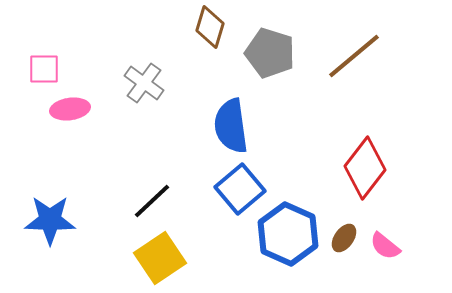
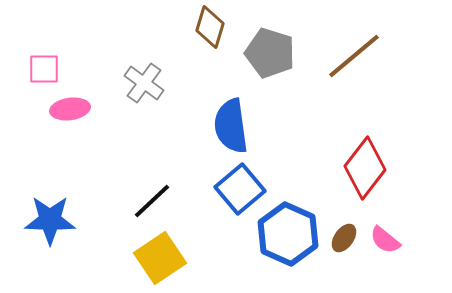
pink semicircle: moved 6 px up
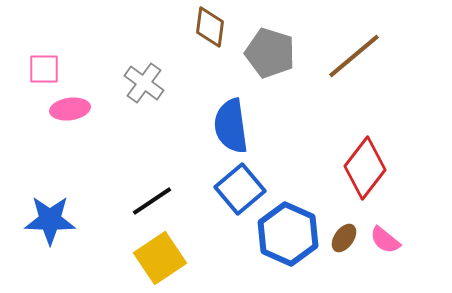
brown diamond: rotated 9 degrees counterclockwise
black line: rotated 9 degrees clockwise
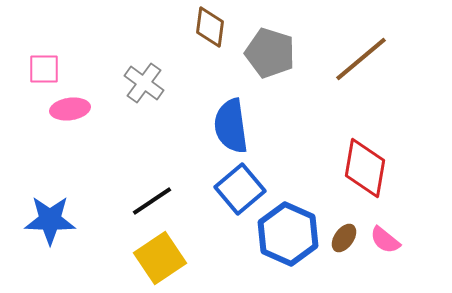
brown line: moved 7 px right, 3 px down
red diamond: rotated 28 degrees counterclockwise
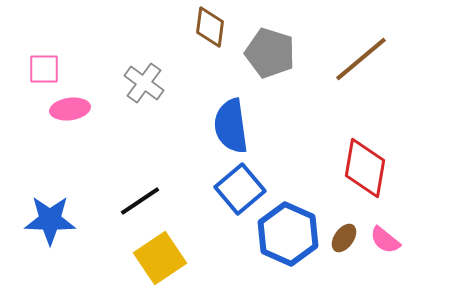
black line: moved 12 px left
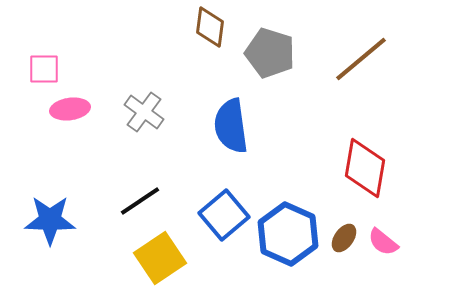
gray cross: moved 29 px down
blue square: moved 16 px left, 26 px down
pink semicircle: moved 2 px left, 2 px down
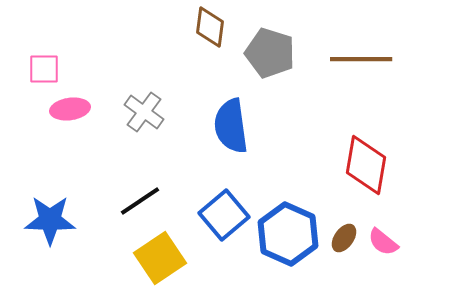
brown line: rotated 40 degrees clockwise
red diamond: moved 1 px right, 3 px up
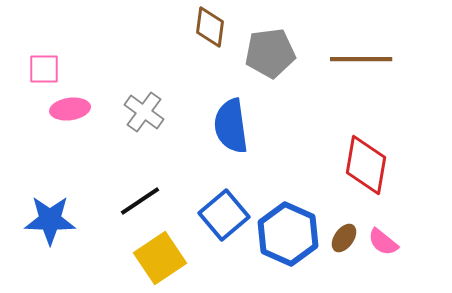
gray pentagon: rotated 24 degrees counterclockwise
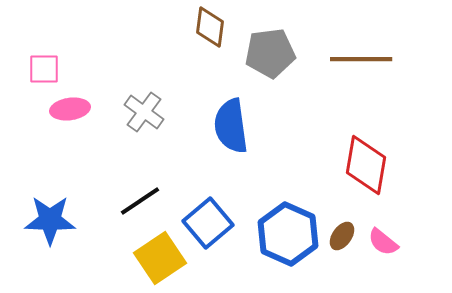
blue square: moved 16 px left, 8 px down
brown ellipse: moved 2 px left, 2 px up
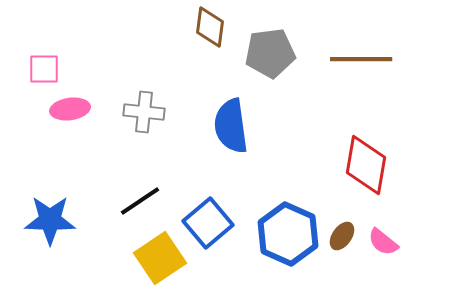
gray cross: rotated 30 degrees counterclockwise
